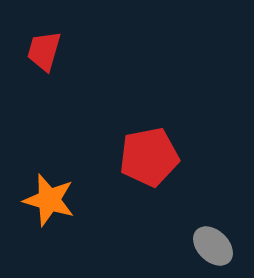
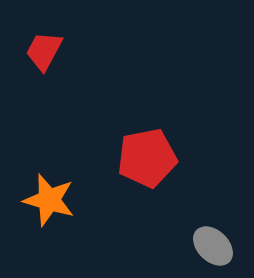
red trapezoid: rotated 12 degrees clockwise
red pentagon: moved 2 px left, 1 px down
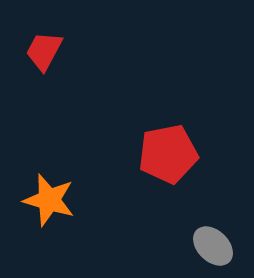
red pentagon: moved 21 px right, 4 px up
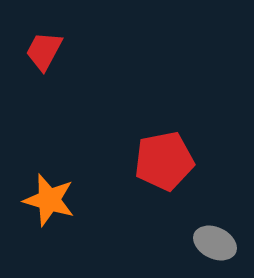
red pentagon: moved 4 px left, 7 px down
gray ellipse: moved 2 px right, 3 px up; rotated 18 degrees counterclockwise
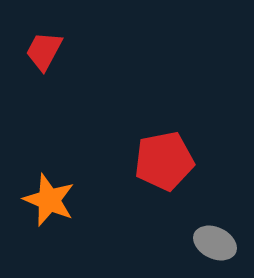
orange star: rotated 6 degrees clockwise
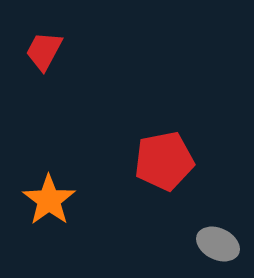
orange star: rotated 14 degrees clockwise
gray ellipse: moved 3 px right, 1 px down
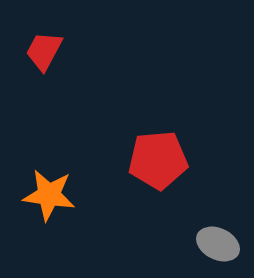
red pentagon: moved 6 px left, 1 px up; rotated 6 degrees clockwise
orange star: moved 5 px up; rotated 28 degrees counterclockwise
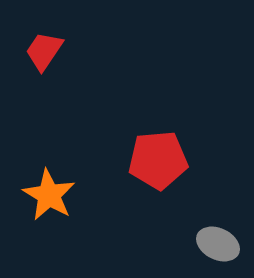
red trapezoid: rotated 6 degrees clockwise
orange star: rotated 22 degrees clockwise
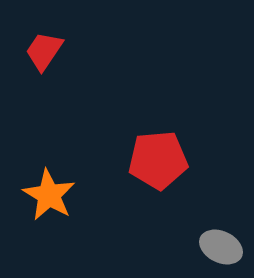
gray ellipse: moved 3 px right, 3 px down
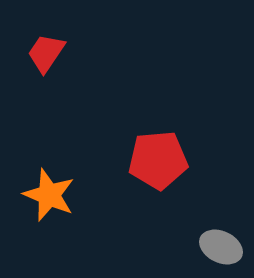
red trapezoid: moved 2 px right, 2 px down
orange star: rotated 8 degrees counterclockwise
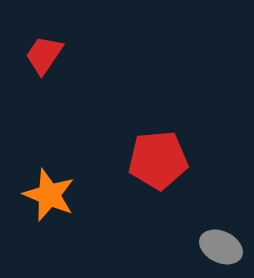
red trapezoid: moved 2 px left, 2 px down
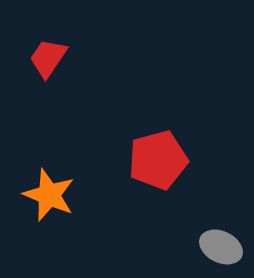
red trapezoid: moved 4 px right, 3 px down
red pentagon: rotated 10 degrees counterclockwise
